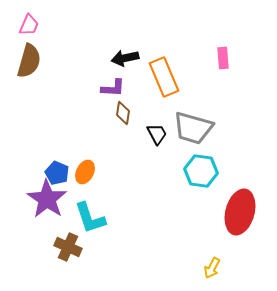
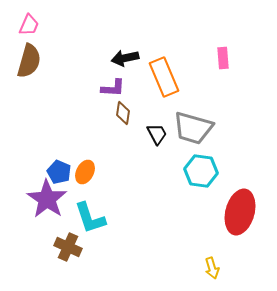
blue pentagon: moved 2 px right, 1 px up
yellow arrow: rotated 45 degrees counterclockwise
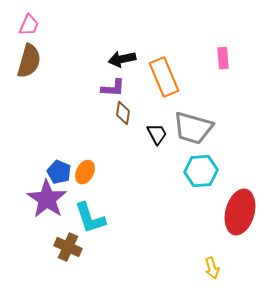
black arrow: moved 3 px left, 1 px down
cyan hexagon: rotated 12 degrees counterclockwise
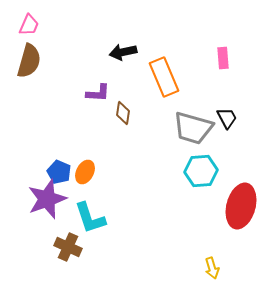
black arrow: moved 1 px right, 7 px up
purple L-shape: moved 15 px left, 5 px down
black trapezoid: moved 70 px right, 16 px up
purple star: rotated 18 degrees clockwise
red ellipse: moved 1 px right, 6 px up
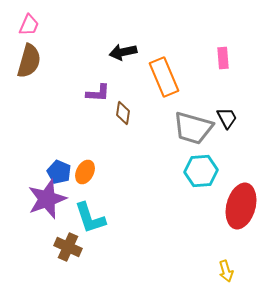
yellow arrow: moved 14 px right, 3 px down
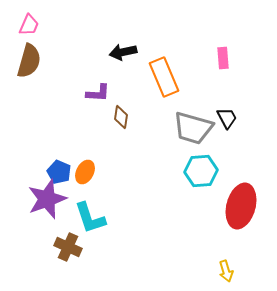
brown diamond: moved 2 px left, 4 px down
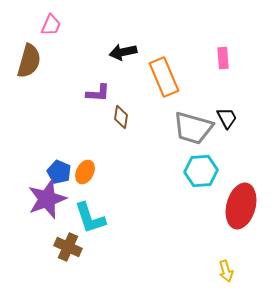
pink trapezoid: moved 22 px right
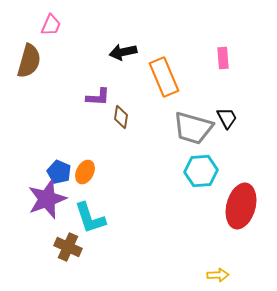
purple L-shape: moved 4 px down
yellow arrow: moved 8 px left, 4 px down; rotated 75 degrees counterclockwise
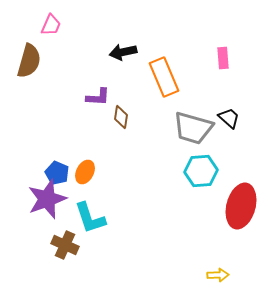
black trapezoid: moved 2 px right; rotated 20 degrees counterclockwise
blue pentagon: moved 2 px left, 1 px down
brown cross: moved 3 px left, 2 px up
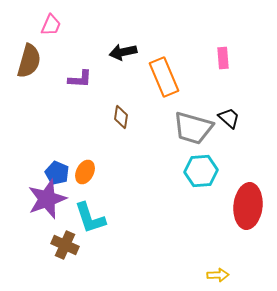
purple L-shape: moved 18 px left, 18 px up
red ellipse: moved 7 px right; rotated 9 degrees counterclockwise
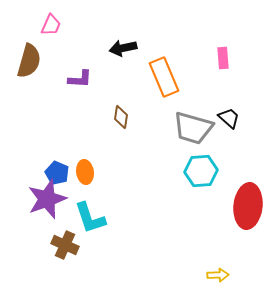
black arrow: moved 4 px up
orange ellipse: rotated 35 degrees counterclockwise
